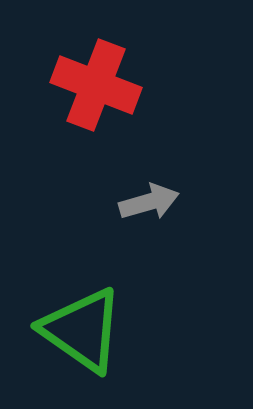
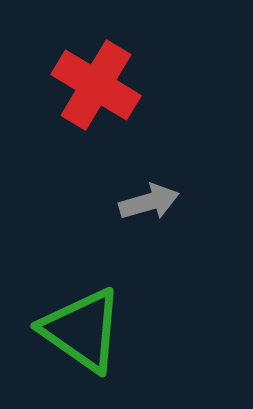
red cross: rotated 10 degrees clockwise
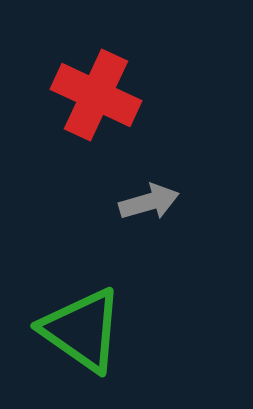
red cross: moved 10 px down; rotated 6 degrees counterclockwise
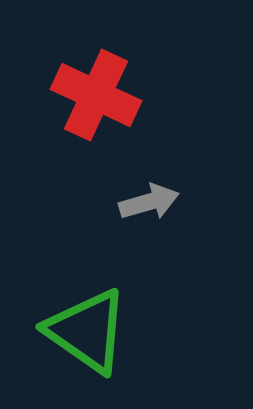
green triangle: moved 5 px right, 1 px down
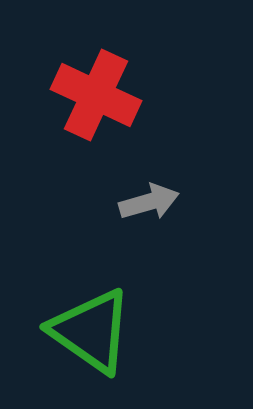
green triangle: moved 4 px right
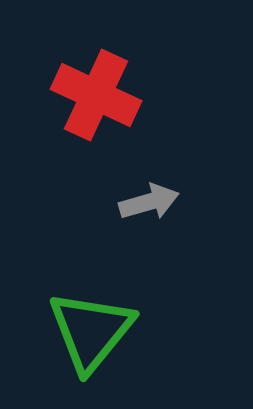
green triangle: rotated 34 degrees clockwise
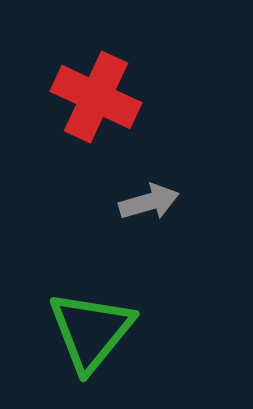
red cross: moved 2 px down
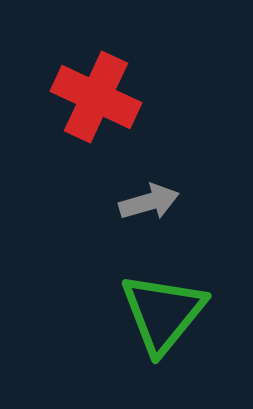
green triangle: moved 72 px right, 18 px up
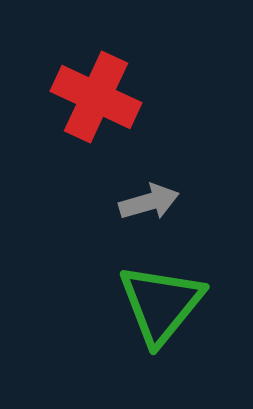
green triangle: moved 2 px left, 9 px up
